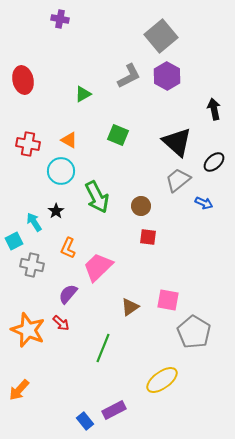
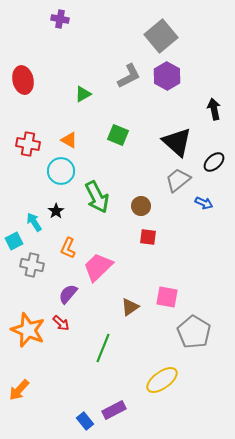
pink square: moved 1 px left, 3 px up
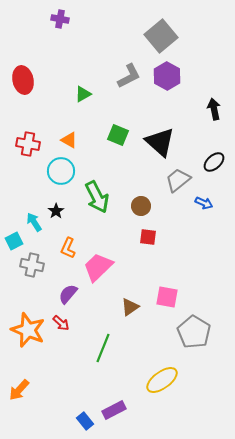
black triangle: moved 17 px left
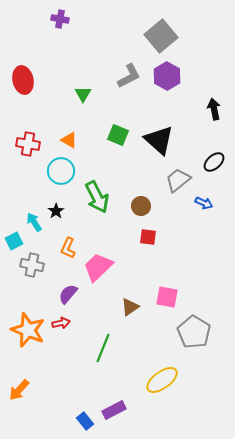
green triangle: rotated 30 degrees counterclockwise
black triangle: moved 1 px left, 2 px up
red arrow: rotated 54 degrees counterclockwise
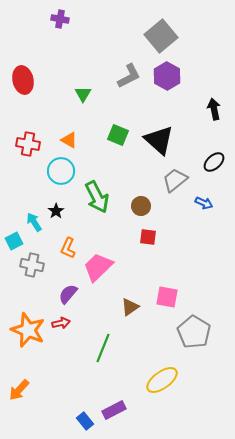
gray trapezoid: moved 3 px left
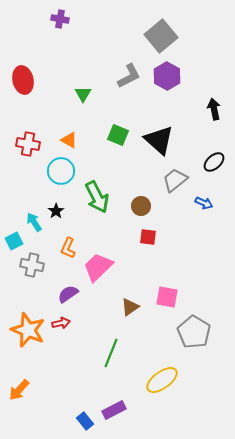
purple semicircle: rotated 15 degrees clockwise
green line: moved 8 px right, 5 px down
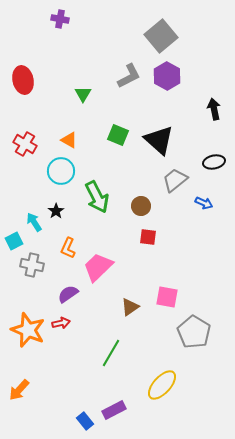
red cross: moved 3 px left; rotated 20 degrees clockwise
black ellipse: rotated 30 degrees clockwise
green line: rotated 8 degrees clockwise
yellow ellipse: moved 5 px down; rotated 12 degrees counterclockwise
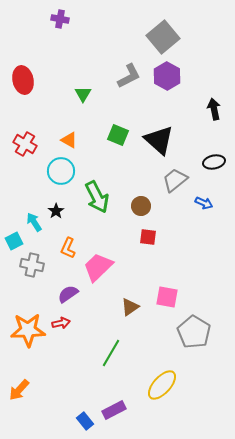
gray square: moved 2 px right, 1 px down
orange star: rotated 24 degrees counterclockwise
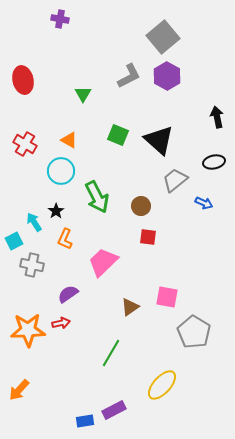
black arrow: moved 3 px right, 8 px down
orange L-shape: moved 3 px left, 9 px up
pink trapezoid: moved 5 px right, 5 px up
blue rectangle: rotated 60 degrees counterclockwise
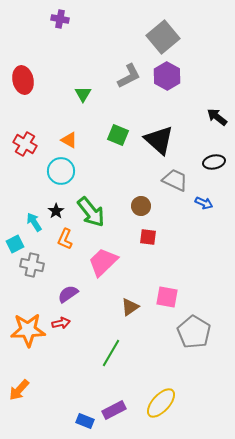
black arrow: rotated 40 degrees counterclockwise
gray trapezoid: rotated 64 degrees clockwise
green arrow: moved 6 px left, 15 px down; rotated 12 degrees counterclockwise
cyan square: moved 1 px right, 3 px down
yellow ellipse: moved 1 px left, 18 px down
blue rectangle: rotated 30 degrees clockwise
